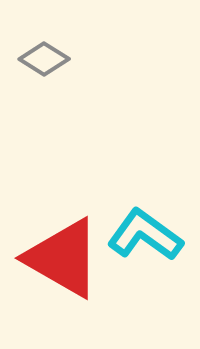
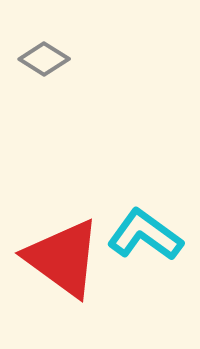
red triangle: rotated 6 degrees clockwise
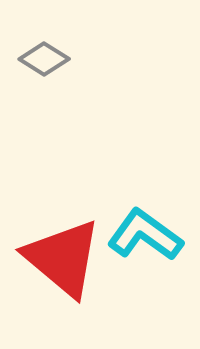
red triangle: rotated 4 degrees clockwise
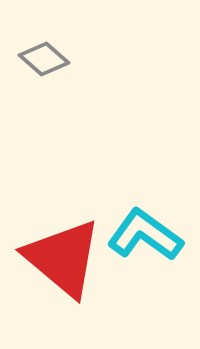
gray diamond: rotated 9 degrees clockwise
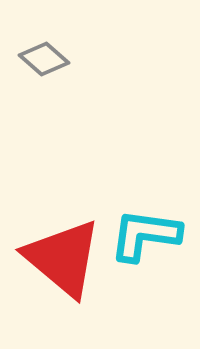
cyan L-shape: rotated 28 degrees counterclockwise
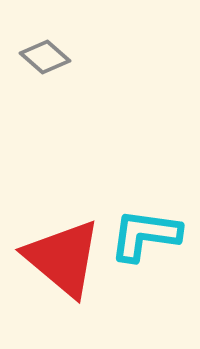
gray diamond: moved 1 px right, 2 px up
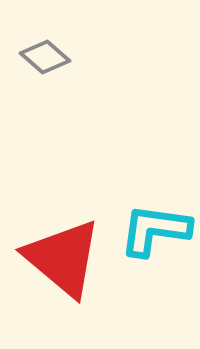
cyan L-shape: moved 10 px right, 5 px up
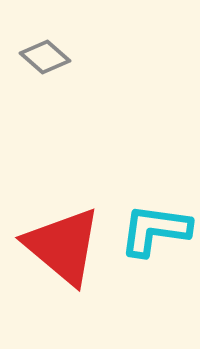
red triangle: moved 12 px up
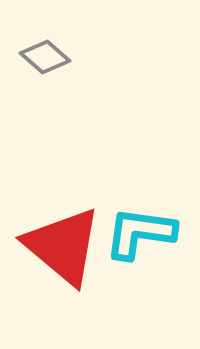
cyan L-shape: moved 15 px left, 3 px down
